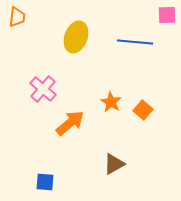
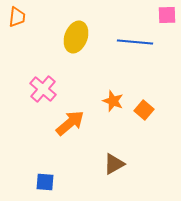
orange star: moved 2 px right, 1 px up; rotated 10 degrees counterclockwise
orange square: moved 1 px right
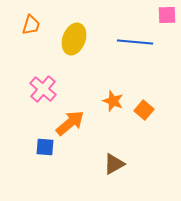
orange trapezoid: moved 14 px right, 8 px down; rotated 10 degrees clockwise
yellow ellipse: moved 2 px left, 2 px down
blue square: moved 35 px up
